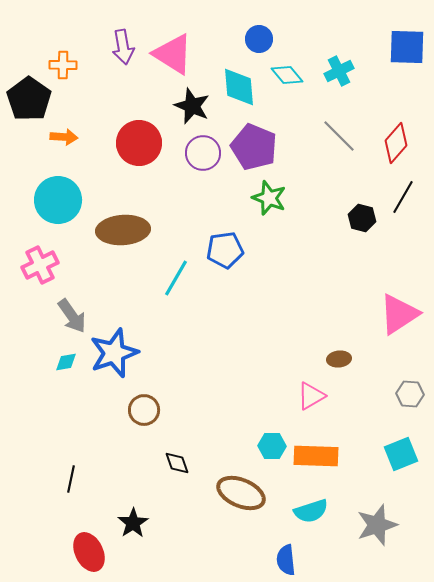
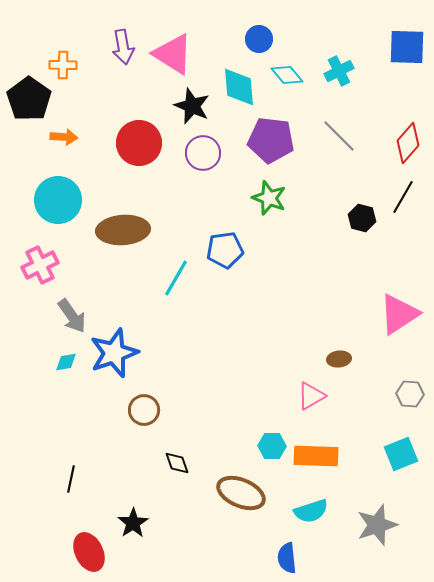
red diamond at (396, 143): moved 12 px right
purple pentagon at (254, 147): moved 17 px right, 7 px up; rotated 15 degrees counterclockwise
blue semicircle at (286, 560): moved 1 px right, 2 px up
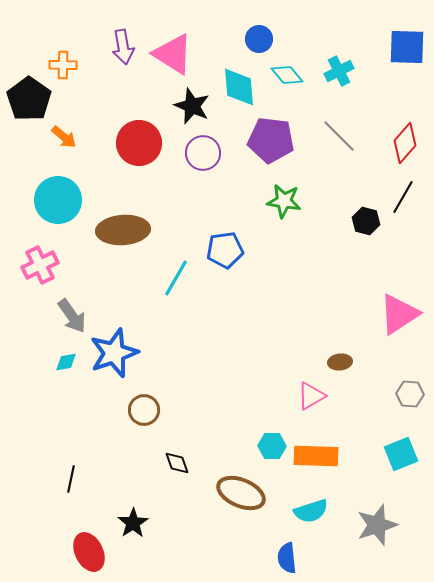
orange arrow at (64, 137): rotated 36 degrees clockwise
red diamond at (408, 143): moved 3 px left
green star at (269, 198): moved 15 px right, 3 px down; rotated 12 degrees counterclockwise
black hexagon at (362, 218): moved 4 px right, 3 px down
brown ellipse at (339, 359): moved 1 px right, 3 px down
